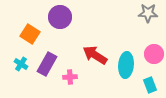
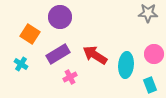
purple rectangle: moved 11 px right, 10 px up; rotated 30 degrees clockwise
pink cross: rotated 24 degrees counterclockwise
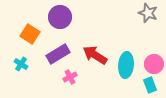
gray star: rotated 18 degrees clockwise
pink circle: moved 10 px down
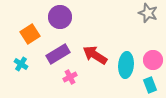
orange square: rotated 24 degrees clockwise
pink circle: moved 1 px left, 4 px up
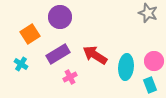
pink circle: moved 1 px right, 1 px down
cyan ellipse: moved 2 px down
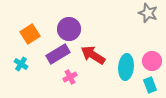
purple circle: moved 9 px right, 12 px down
red arrow: moved 2 px left
pink circle: moved 2 px left
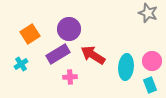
cyan cross: rotated 24 degrees clockwise
pink cross: rotated 24 degrees clockwise
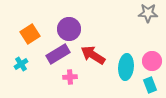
gray star: rotated 18 degrees counterclockwise
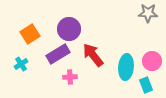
red arrow: rotated 20 degrees clockwise
cyan rectangle: moved 4 px left
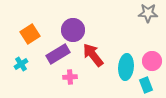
purple circle: moved 4 px right, 1 px down
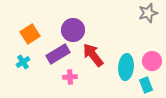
gray star: rotated 18 degrees counterclockwise
cyan cross: moved 2 px right, 2 px up
